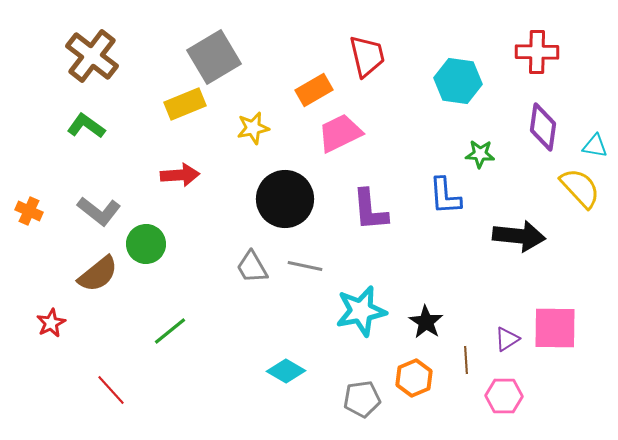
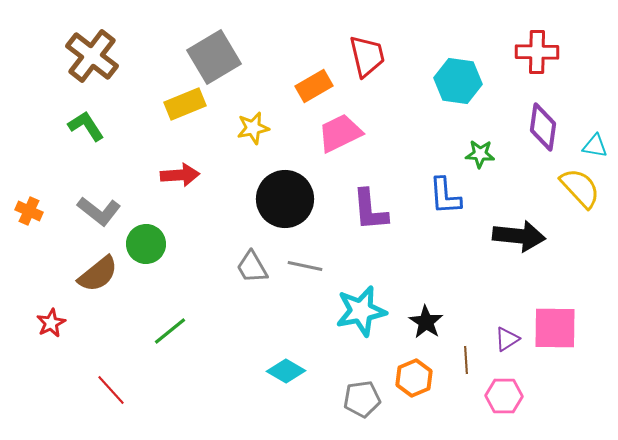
orange rectangle: moved 4 px up
green L-shape: rotated 21 degrees clockwise
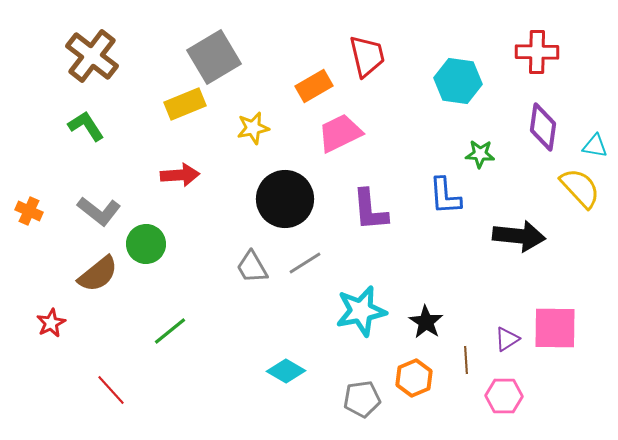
gray line: moved 3 px up; rotated 44 degrees counterclockwise
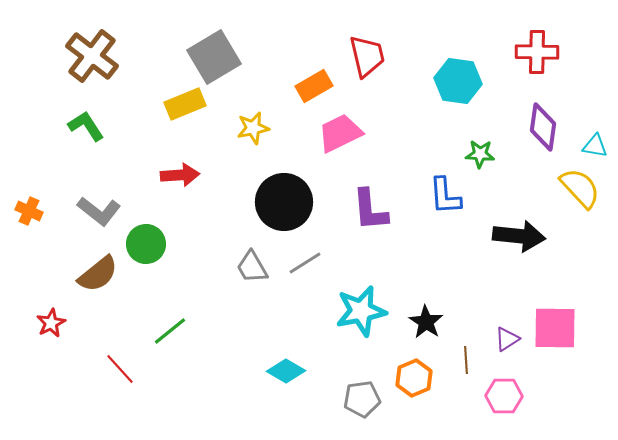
black circle: moved 1 px left, 3 px down
red line: moved 9 px right, 21 px up
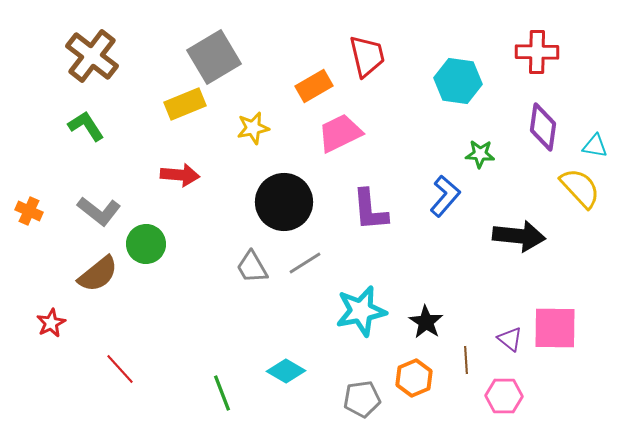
red arrow: rotated 9 degrees clockwise
blue L-shape: rotated 135 degrees counterclockwise
green line: moved 52 px right, 62 px down; rotated 72 degrees counterclockwise
purple triangle: moved 3 px right; rotated 48 degrees counterclockwise
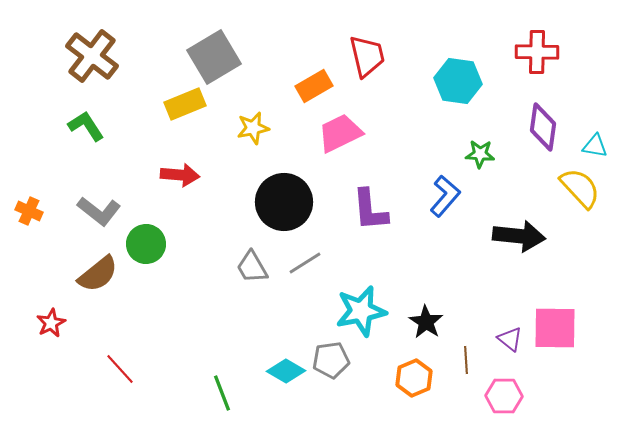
gray pentagon: moved 31 px left, 39 px up
